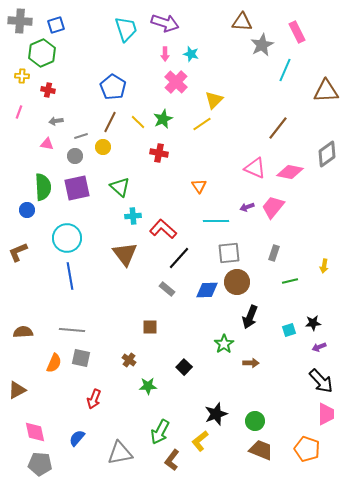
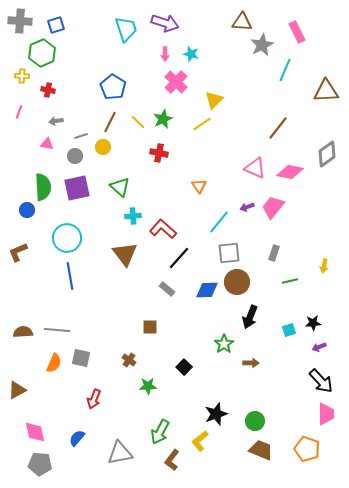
cyan line at (216, 221): moved 3 px right, 1 px down; rotated 50 degrees counterclockwise
gray line at (72, 330): moved 15 px left
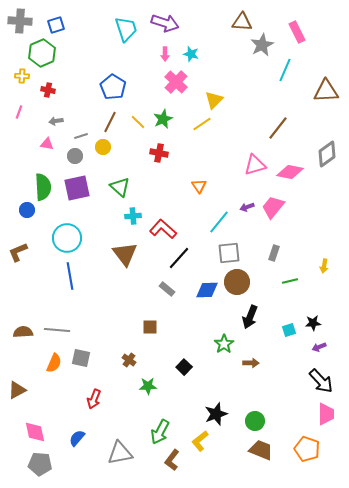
pink triangle at (255, 168): moved 3 px up; rotated 40 degrees counterclockwise
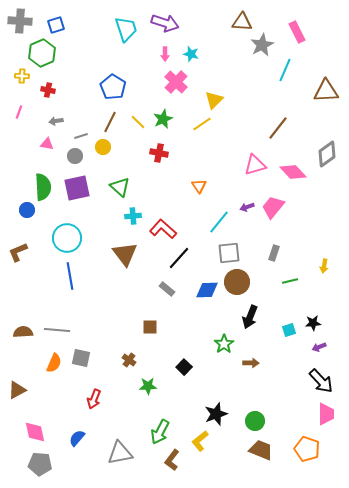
pink diamond at (290, 172): moved 3 px right; rotated 36 degrees clockwise
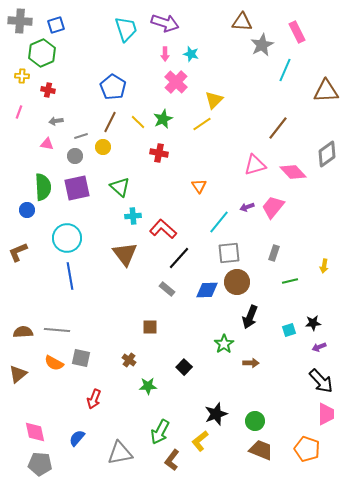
orange semicircle at (54, 363): rotated 96 degrees clockwise
brown triangle at (17, 390): moved 1 px right, 16 px up; rotated 12 degrees counterclockwise
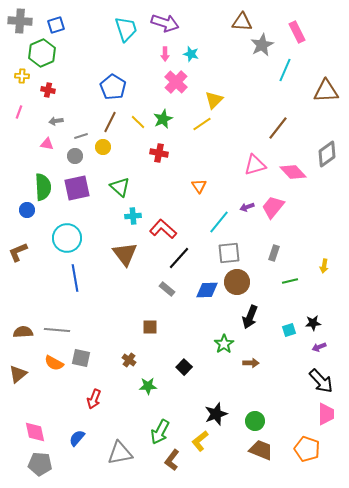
blue line at (70, 276): moved 5 px right, 2 px down
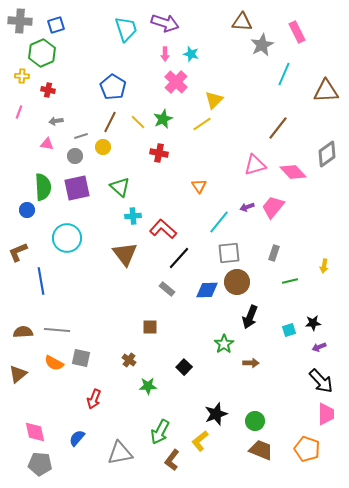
cyan line at (285, 70): moved 1 px left, 4 px down
blue line at (75, 278): moved 34 px left, 3 px down
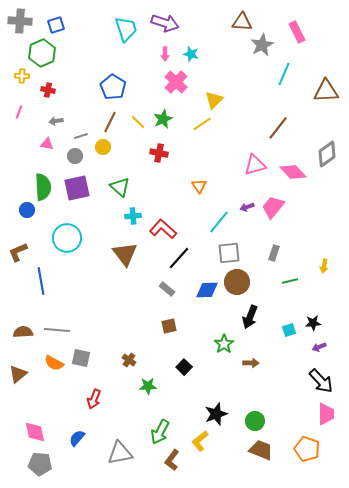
brown square at (150, 327): moved 19 px right, 1 px up; rotated 14 degrees counterclockwise
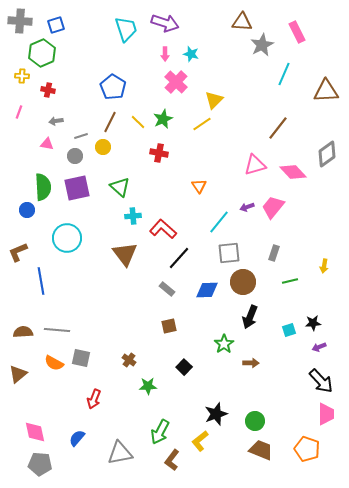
brown circle at (237, 282): moved 6 px right
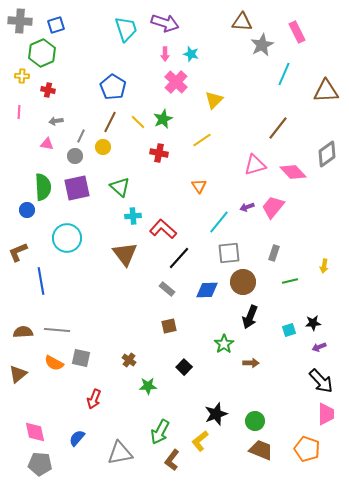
pink line at (19, 112): rotated 16 degrees counterclockwise
yellow line at (202, 124): moved 16 px down
gray line at (81, 136): rotated 48 degrees counterclockwise
